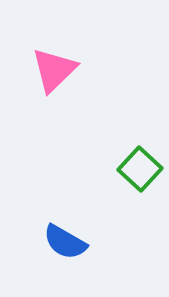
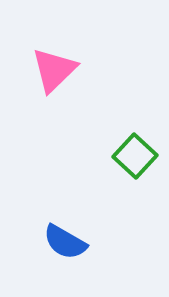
green square: moved 5 px left, 13 px up
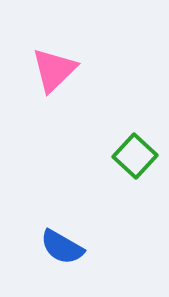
blue semicircle: moved 3 px left, 5 px down
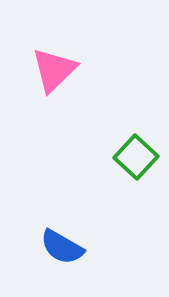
green square: moved 1 px right, 1 px down
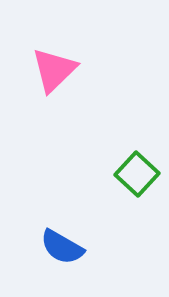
green square: moved 1 px right, 17 px down
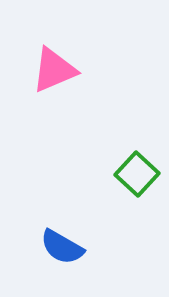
pink triangle: rotated 21 degrees clockwise
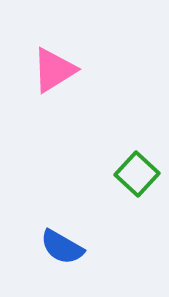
pink triangle: rotated 9 degrees counterclockwise
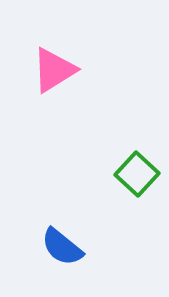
blue semicircle: rotated 9 degrees clockwise
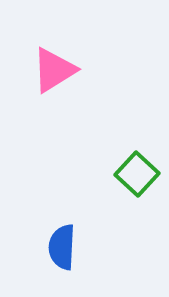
blue semicircle: rotated 54 degrees clockwise
